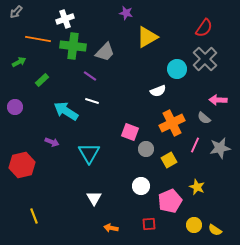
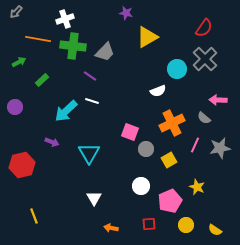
cyan arrow: rotated 75 degrees counterclockwise
yellow circle: moved 8 px left
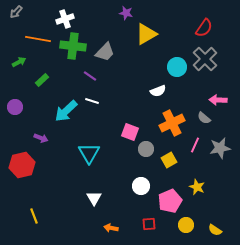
yellow triangle: moved 1 px left, 3 px up
cyan circle: moved 2 px up
purple arrow: moved 11 px left, 4 px up
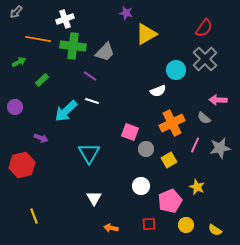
cyan circle: moved 1 px left, 3 px down
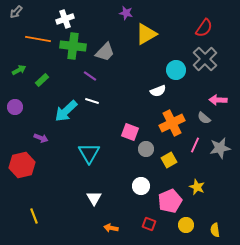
green arrow: moved 8 px down
red square: rotated 24 degrees clockwise
yellow semicircle: rotated 48 degrees clockwise
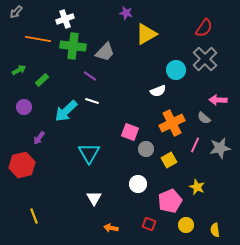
purple circle: moved 9 px right
purple arrow: moved 2 px left; rotated 104 degrees clockwise
white circle: moved 3 px left, 2 px up
